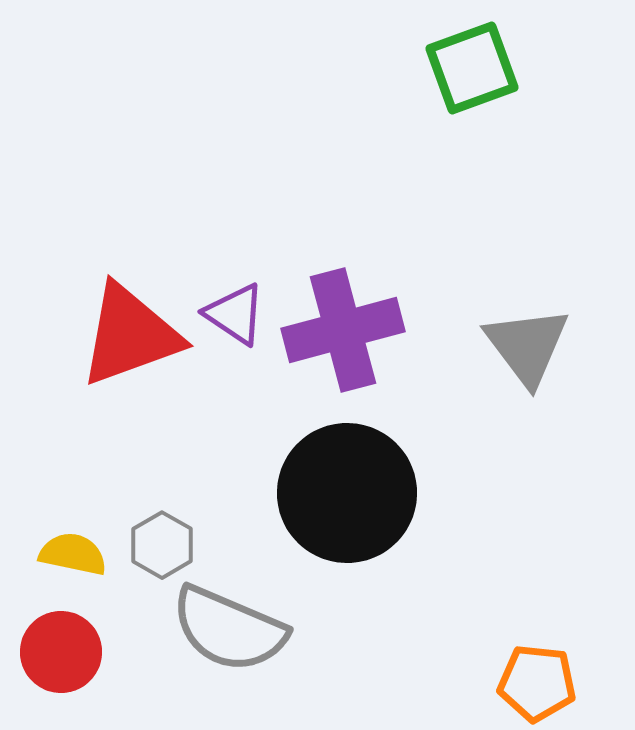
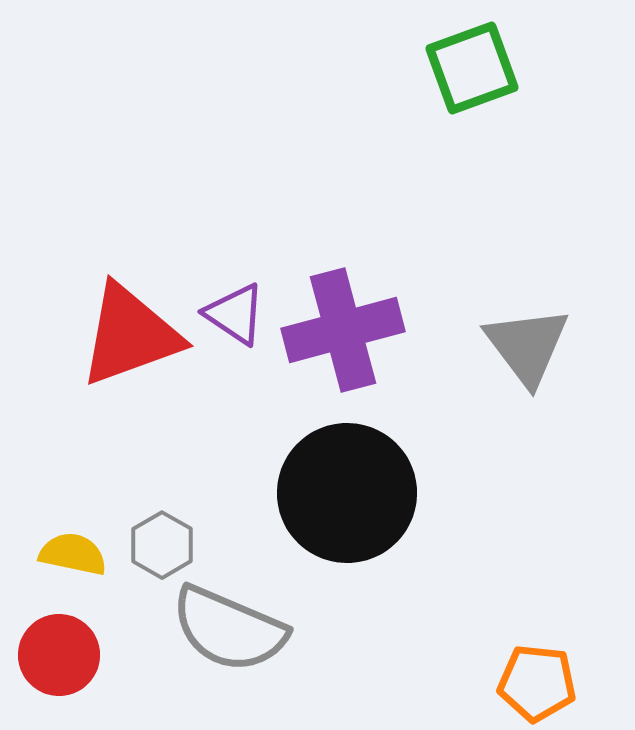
red circle: moved 2 px left, 3 px down
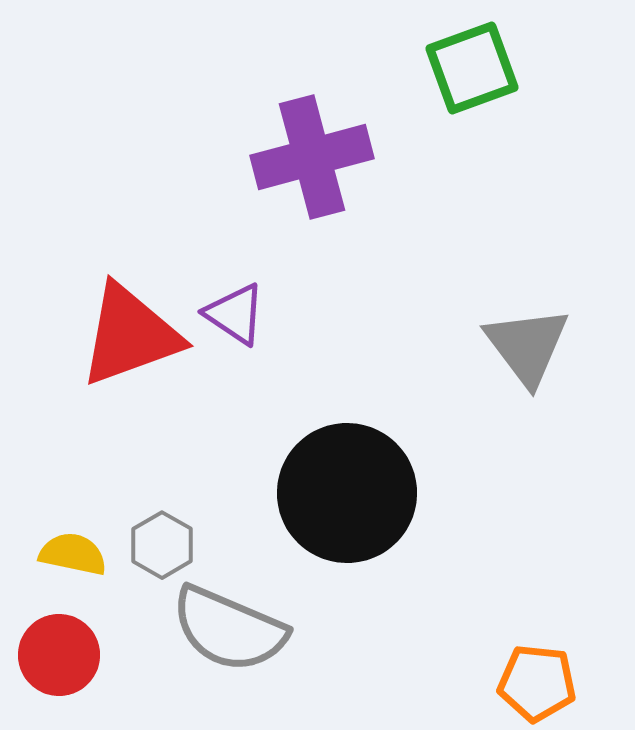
purple cross: moved 31 px left, 173 px up
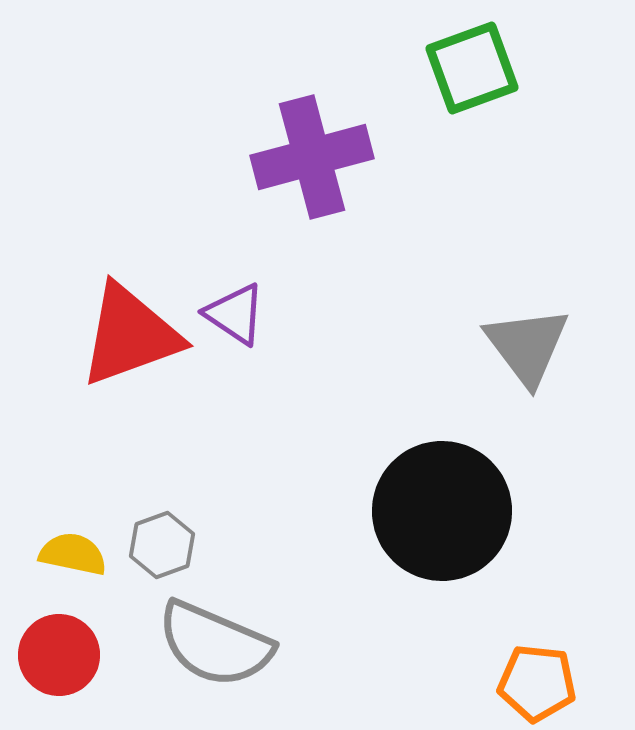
black circle: moved 95 px right, 18 px down
gray hexagon: rotated 10 degrees clockwise
gray semicircle: moved 14 px left, 15 px down
